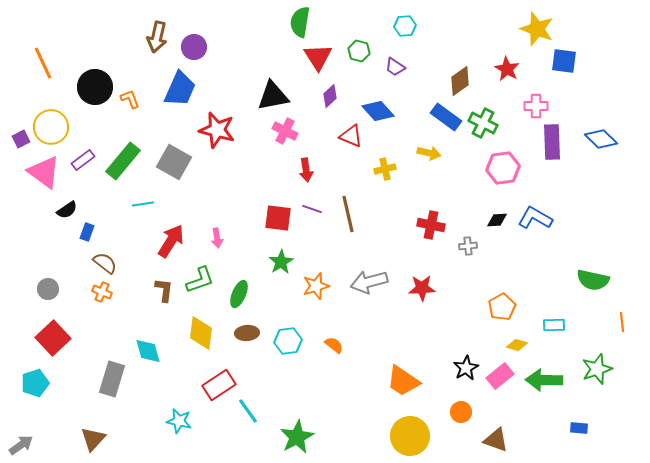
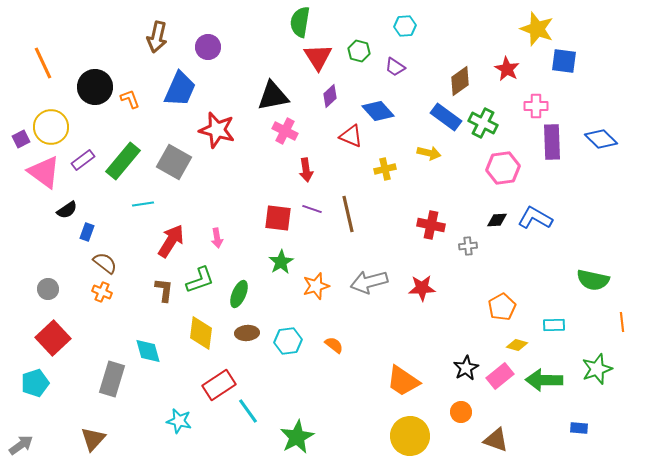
purple circle at (194, 47): moved 14 px right
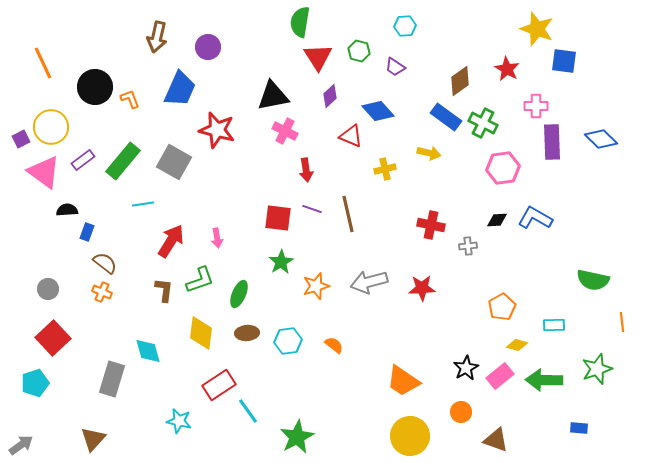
black semicircle at (67, 210): rotated 150 degrees counterclockwise
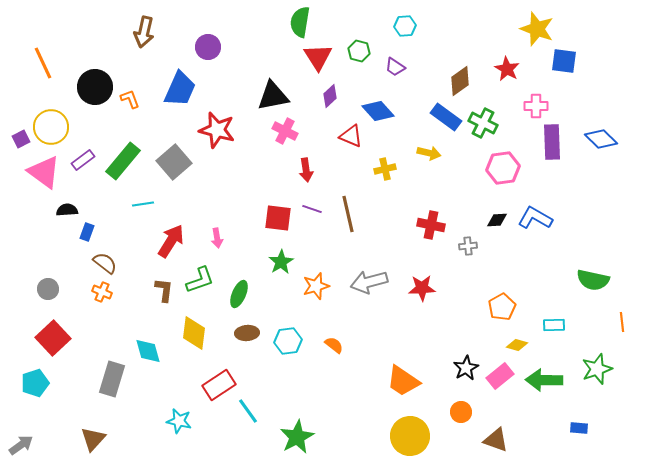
brown arrow at (157, 37): moved 13 px left, 5 px up
gray square at (174, 162): rotated 20 degrees clockwise
yellow diamond at (201, 333): moved 7 px left
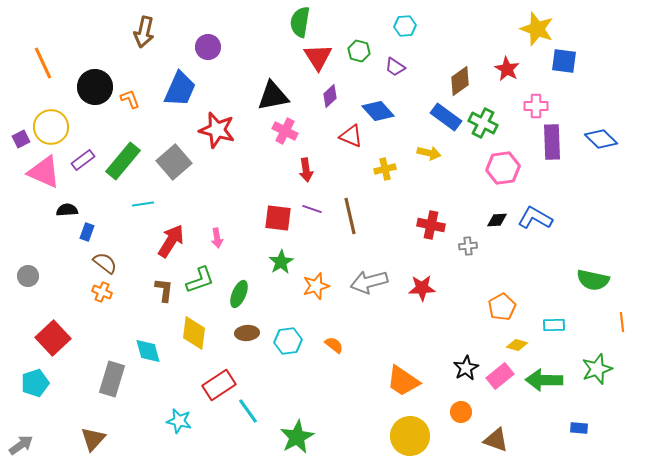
pink triangle at (44, 172): rotated 12 degrees counterclockwise
brown line at (348, 214): moved 2 px right, 2 px down
gray circle at (48, 289): moved 20 px left, 13 px up
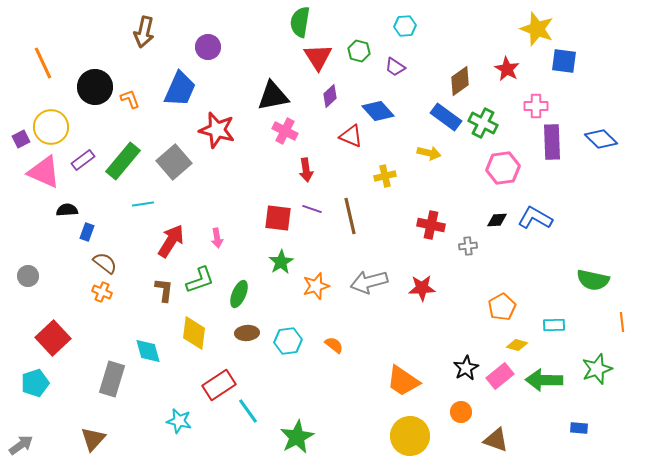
yellow cross at (385, 169): moved 7 px down
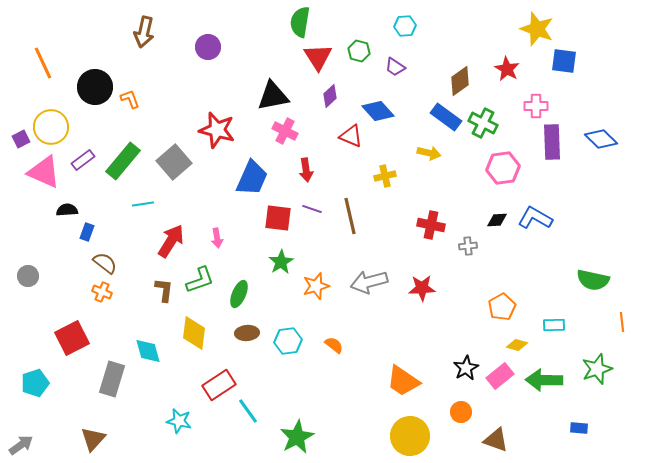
blue trapezoid at (180, 89): moved 72 px right, 89 px down
red square at (53, 338): moved 19 px right; rotated 16 degrees clockwise
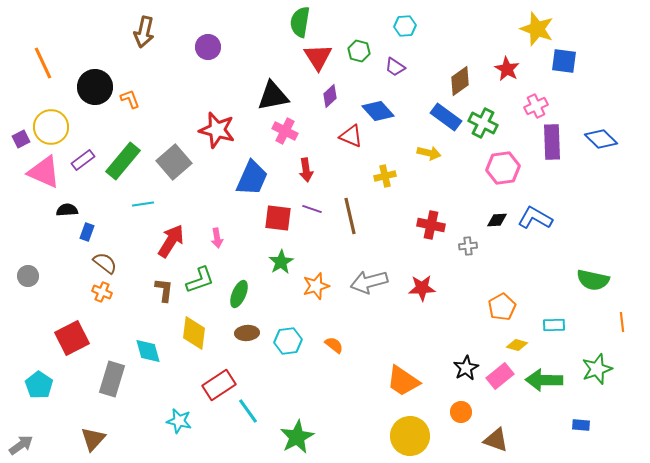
pink cross at (536, 106): rotated 25 degrees counterclockwise
cyan pentagon at (35, 383): moved 4 px right, 2 px down; rotated 20 degrees counterclockwise
blue rectangle at (579, 428): moved 2 px right, 3 px up
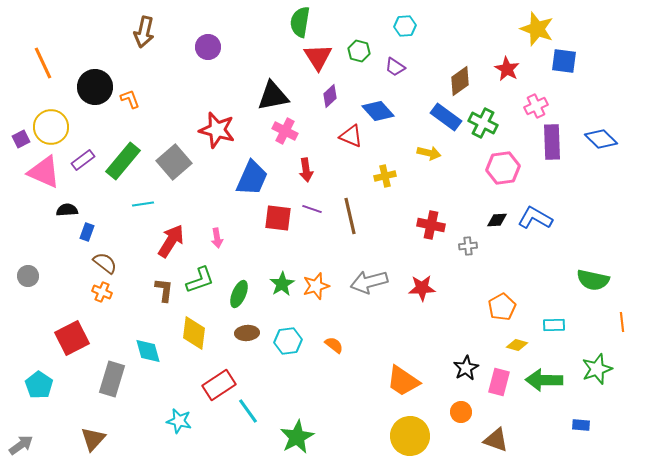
green star at (281, 262): moved 1 px right, 22 px down
pink rectangle at (500, 376): moved 1 px left, 6 px down; rotated 36 degrees counterclockwise
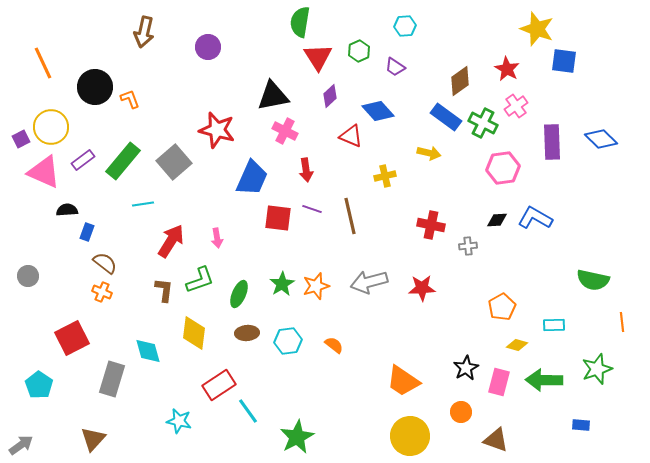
green hexagon at (359, 51): rotated 20 degrees clockwise
pink cross at (536, 106): moved 20 px left; rotated 10 degrees counterclockwise
